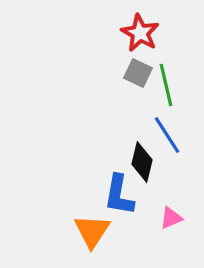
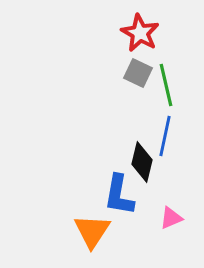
blue line: moved 2 px left, 1 px down; rotated 45 degrees clockwise
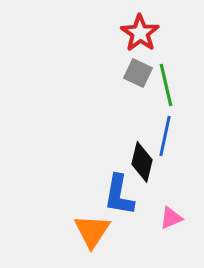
red star: rotated 6 degrees clockwise
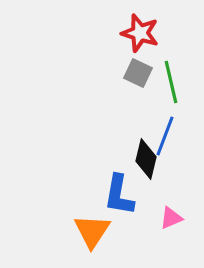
red star: rotated 18 degrees counterclockwise
green line: moved 5 px right, 3 px up
blue line: rotated 9 degrees clockwise
black diamond: moved 4 px right, 3 px up
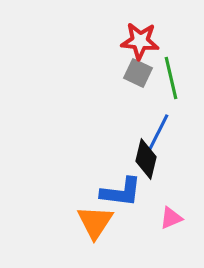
red star: moved 8 px down; rotated 12 degrees counterclockwise
green line: moved 4 px up
blue line: moved 7 px left, 3 px up; rotated 6 degrees clockwise
blue L-shape: moved 2 px right, 3 px up; rotated 93 degrees counterclockwise
orange triangle: moved 3 px right, 9 px up
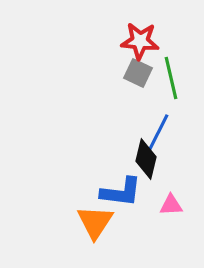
pink triangle: moved 13 px up; rotated 20 degrees clockwise
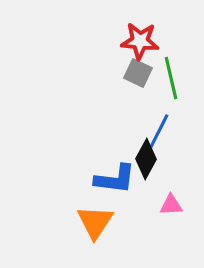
black diamond: rotated 15 degrees clockwise
blue L-shape: moved 6 px left, 13 px up
